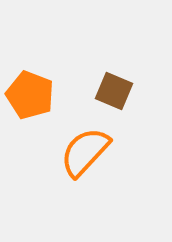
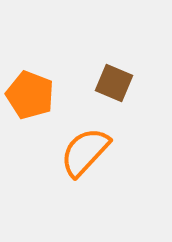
brown square: moved 8 px up
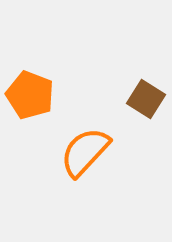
brown square: moved 32 px right, 16 px down; rotated 9 degrees clockwise
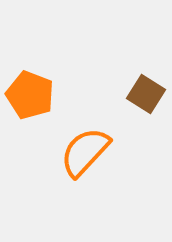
brown square: moved 5 px up
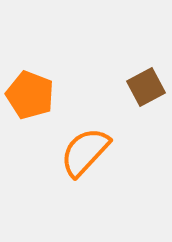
brown square: moved 7 px up; rotated 30 degrees clockwise
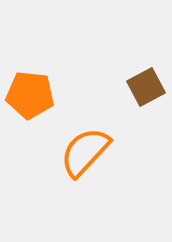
orange pentagon: rotated 15 degrees counterclockwise
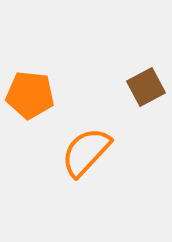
orange semicircle: moved 1 px right
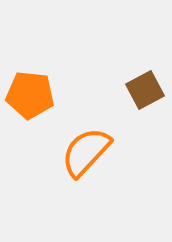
brown square: moved 1 px left, 3 px down
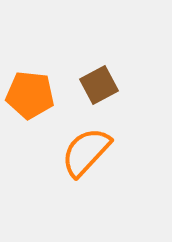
brown square: moved 46 px left, 5 px up
